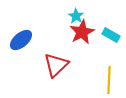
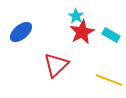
blue ellipse: moved 8 px up
yellow line: rotated 72 degrees counterclockwise
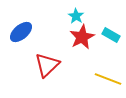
red star: moved 5 px down
red triangle: moved 9 px left
yellow line: moved 1 px left, 1 px up
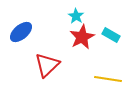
yellow line: rotated 12 degrees counterclockwise
